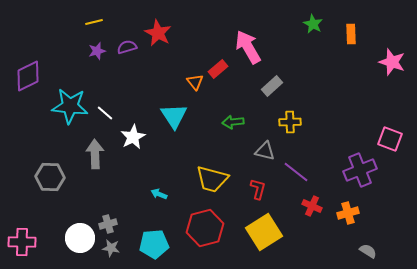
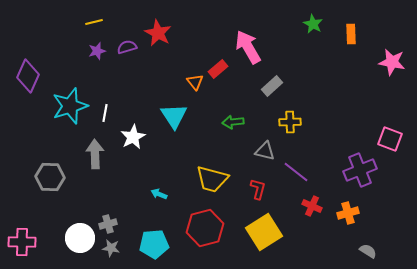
pink star: rotated 8 degrees counterclockwise
purple diamond: rotated 40 degrees counterclockwise
cyan star: rotated 24 degrees counterclockwise
white line: rotated 60 degrees clockwise
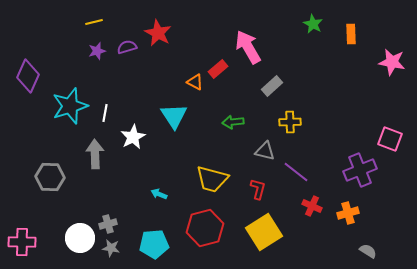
orange triangle: rotated 24 degrees counterclockwise
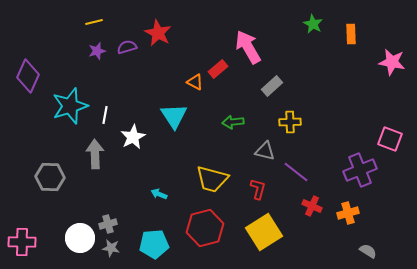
white line: moved 2 px down
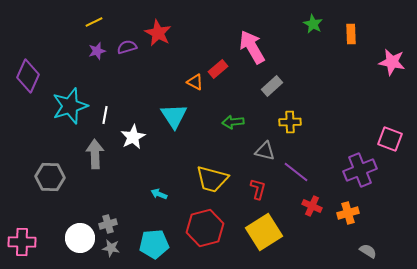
yellow line: rotated 12 degrees counterclockwise
pink arrow: moved 4 px right
